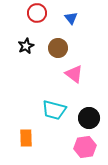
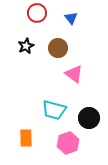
pink hexagon: moved 17 px left, 4 px up; rotated 10 degrees counterclockwise
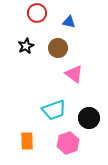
blue triangle: moved 2 px left, 4 px down; rotated 40 degrees counterclockwise
cyan trapezoid: rotated 35 degrees counterclockwise
orange rectangle: moved 1 px right, 3 px down
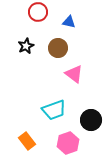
red circle: moved 1 px right, 1 px up
black circle: moved 2 px right, 2 px down
orange rectangle: rotated 36 degrees counterclockwise
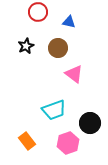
black circle: moved 1 px left, 3 px down
